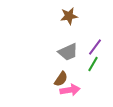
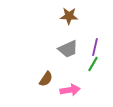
brown star: rotated 12 degrees clockwise
purple line: rotated 24 degrees counterclockwise
gray trapezoid: moved 3 px up
brown semicircle: moved 15 px left
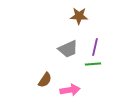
brown star: moved 10 px right
green line: rotated 56 degrees clockwise
brown semicircle: moved 1 px left, 1 px down
